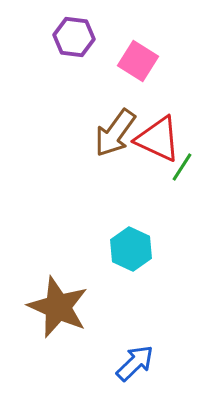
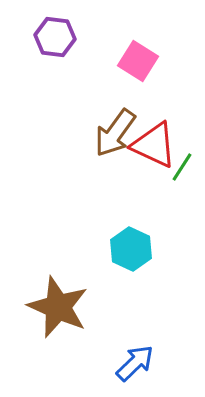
purple hexagon: moved 19 px left
red triangle: moved 4 px left, 6 px down
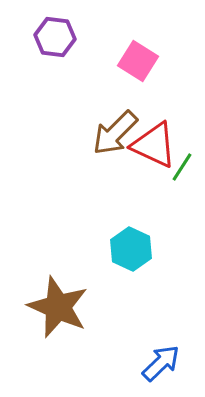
brown arrow: rotated 9 degrees clockwise
blue arrow: moved 26 px right
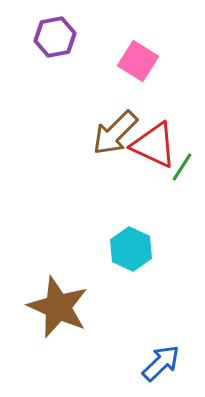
purple hexagon: rotated 18 degrees counterclockwise
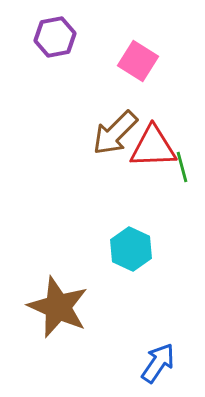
red triangle: moved 1 px left, 2 px down; rotated 27 degrees counterclockwise
green line: rotated 48 degrees counterclockwise
blue arrow: moved 3 px left; rotated 12 degrees counterclockwise
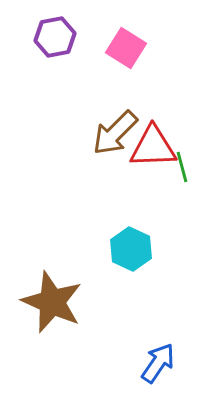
pink square: moved 12 px left, 13 px up
brown star: moved 6 px left, 5 px up
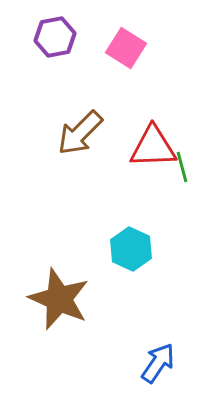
brown arrow: moved 35 px left
brown star: moved 7 px right, 3 px up
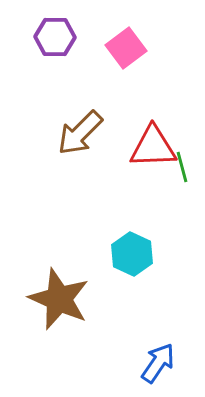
purple hexagon: rotated 12 degrees clockwise
pink square: rotated 21 degrees clockwise
cyan hexagon: moved 1 px right, 5 px down
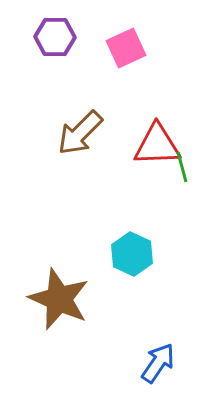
pink square: rotated 12 degrees clockwise
red triangle: moved 4 px right, 2 px up
